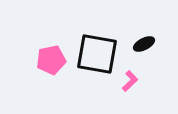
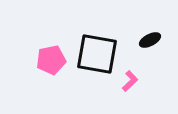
black ellipse: moved 6 px right, 4 px up
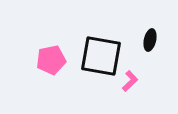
black ellipse: rotated 50 degrees counterclockwise
black square: moved 4 px right, 2 px down
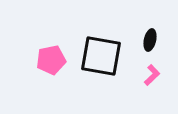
pink L-shape: moved 22 px right, 6 px up
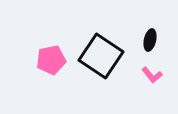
black square: rotated 24 degrees clockwise
pink L-shape: rotated 95 degrees clockwise
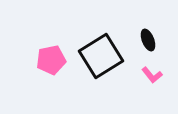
black ellipse: moved 2 px left; rotated 35 degrees counterclockwise
black square: rotated 24 degrees clockwise
